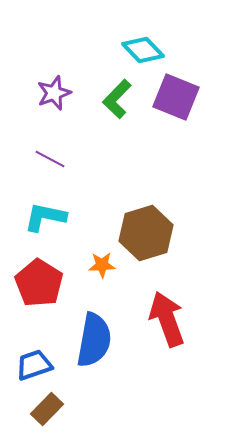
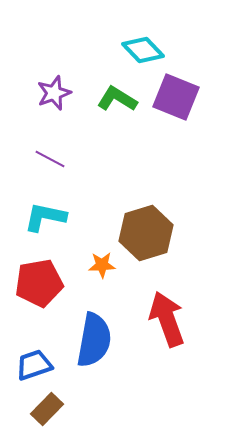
green L-shape: rotated 78 degrees clockwise
red pentagon: rotated 30 degrees clockwise
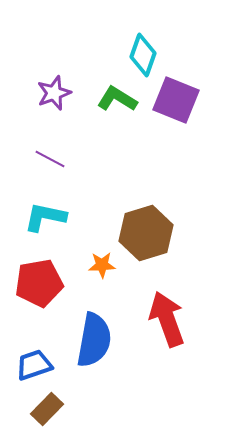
cyan diamond: moved 5 px down; rotated 63 degrees clockwise
purple square: moved 3 px down
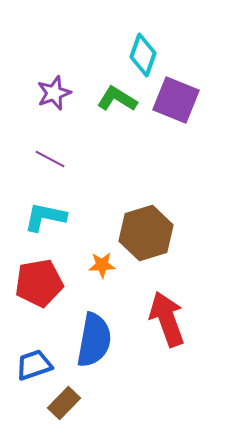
brown rectangle: moved 17 px right, 6 px up
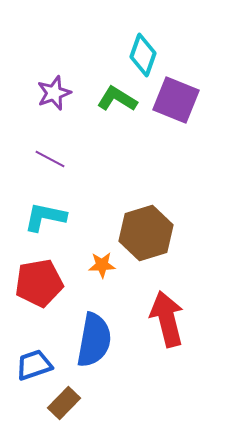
red arrow: rotated 6 degrees clockwise
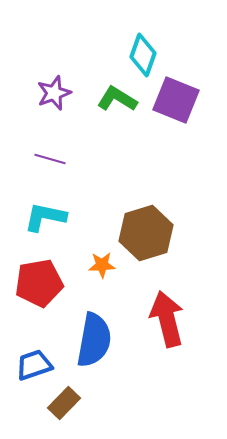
purple line: rotated 12 degrees counterclockwise
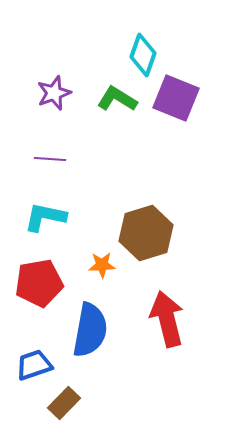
purple square: moved 2 px up
purple line: rotated 12 degrees counterclockwise
blue semicircle: moved 4 px left, 10 px up
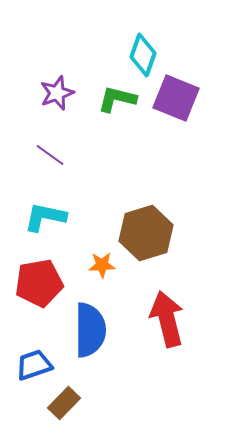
purple star: moved 3 px right
green L-shape: rotated 18 degrees counterclockwise
purple line: moved 4 px up; rotated 32 degrees clockwise
blue semicircle: rotated 10 degrees counterclockwise
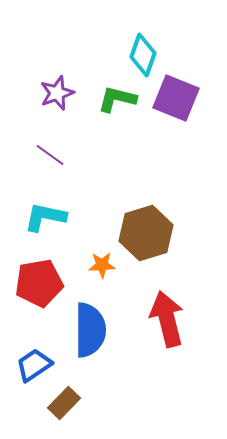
blue trapezoid: rotated 15 degrees counterclockwise
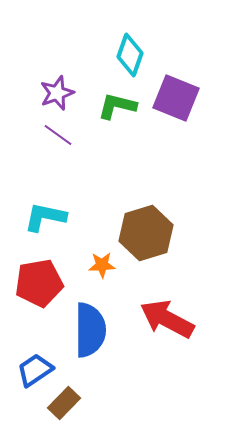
cyan diamond: moved 13 px left
green L-shape: moved 7 px down
purple line: moved 8 px right, 20 px up
red arrow: rotated 48 degrees counterclockwise
blue trapezoid: moved 1 px right, 5 px down
